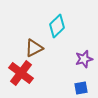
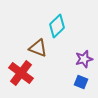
brown triangle: moved 4 px right; rotated 48 degrees clockwise
blue square: moved 6 px up; rotated 32 degrees clockwise
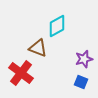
cyan diamond: rotated 15 degrees clockwise
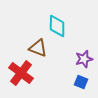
cyan diamond: rotated 60 degrees counterclockwise
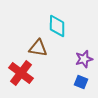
brown triangle: rotated 12 degrees counterclockwise
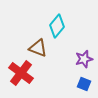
cyan diamond: rotated 40 degrees clockwise
brown triangle: rotated 12 degrees clockwise
blue square: moved 3 px right, 2 px down
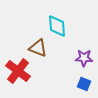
cyan diamond: rotated 45 degrees counterclockwise
purple star: moved 1 px up; rotated 18 degrees clockwise
red cross: moved 3 px left, 2 px up
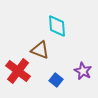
brown triangle: moved 2 px right, 2 px down
purple star: moved 1 px left, 13 px down; rotated 24 degrees clockwise
blue square: moved 28 px left, 4 px up; rotated 16 degrees clockwise
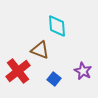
red cross: rotated 15 degrees clockwise
blue square: moved 2 px left, 1 px up
